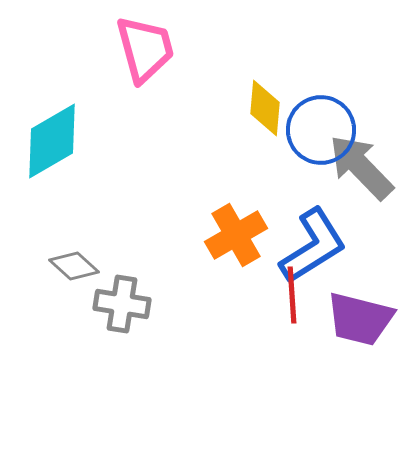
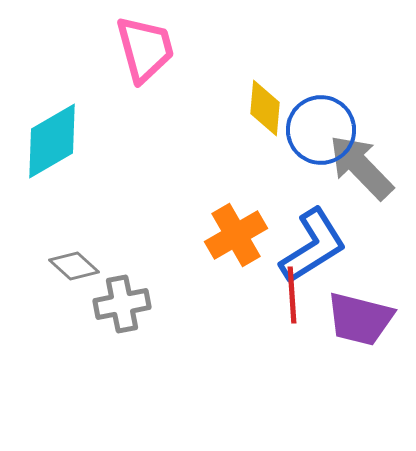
gray cross: rotated 20 degrees counterclockwise
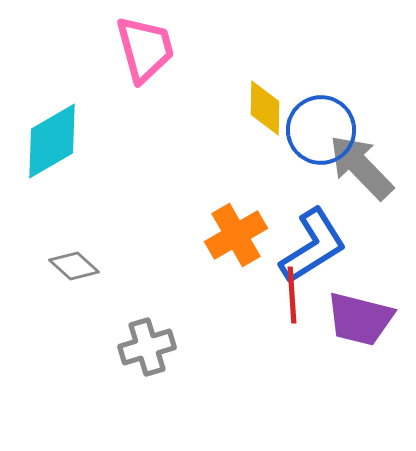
yellow diamond: rotated 4 degrees counterclockwise
gray cross: moved 25 px right, 43 px down; rotated 6 degrees counterclockwise
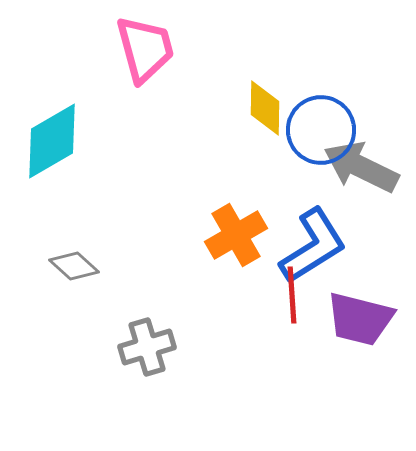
gray arrow: rotated 20 degrees counterclockwise
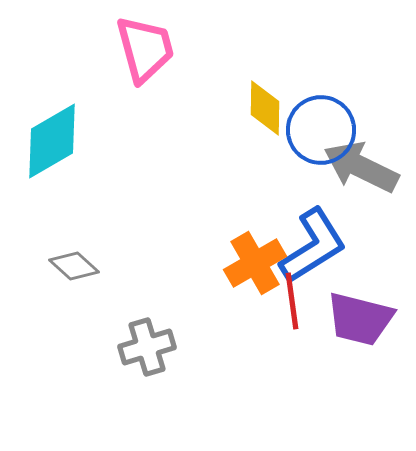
orange cross: moved 19 px right, 28 px down
red line: moved 6 px down; rotated 4 degrees counterclockwise
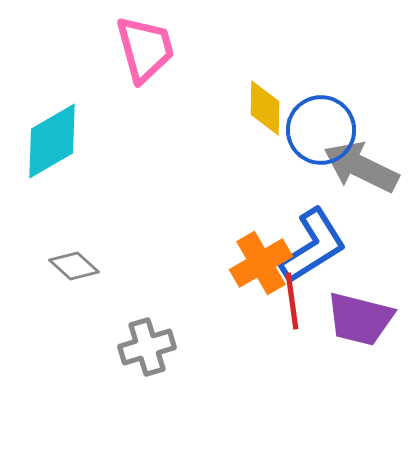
orange cross: moved 6 px right
